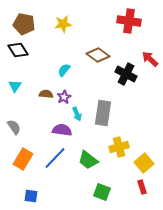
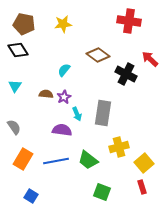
blue line: moved 1 px right, 3 px down; rotated 35 degrees clockwise
blue square: rotated 24 degrees clockwise
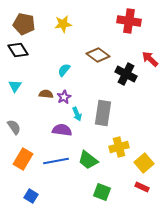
red rectangle: rotated 48 degrees counterclockwise
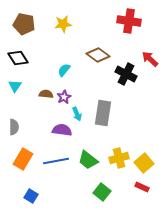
black diamond: moved 8 px down
gray semicircle: rotated 35 degrees clockwise
yellow cross: moved 11 px down
green square: rotated 18 degrees clockwise
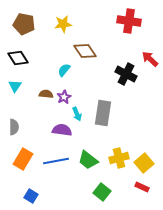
brown diamond: moved 13 px left, 4 px up; rotated 20 degrees clockwise
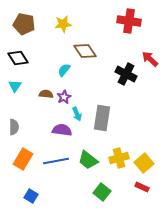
gray rectangle: moved 1 px left, 5 px down
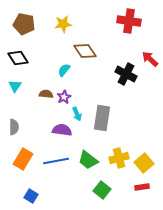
red rectangle: rotated 32 degrees counterclockwise
green square: moved 2 px up
